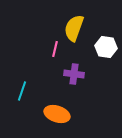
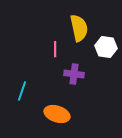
yellow semicircle: moved 5 px right; rotated 148 degrees clockwise
pink line: rotated 14 degrees counterclockwise
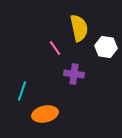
pink line: moved 1 px up; rotated 35 degrees counterclockwise
orange ellipse: moved 12 px left; rotated 30 degrees counterclockwise
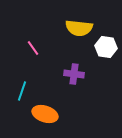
yellow semicircle: rotated 108 degrees clockwise
pink line: moved 22 px left
orange ellipse: rotated 30 degrees clockwise
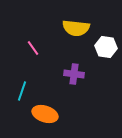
yellow semicircle: moved 3 px left
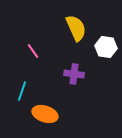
yellow semicircle: rotated 120 degrees counterclockwise
pink line: moved 3 px down
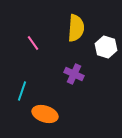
yellow semicircle: rotated 28 degrees clockwise
white hexagon: rotated 10 degrees clockwise
pink line: moved 8 px up
purple cross: rotated 18 degrees clockwise
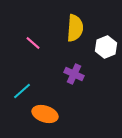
yellow semicircle: moved 1 px left
pink line: rotated 14 degrees counterclockwise
white hexagon: rotated 20 degrees clockwise
cyan line: rotated 30 degrees clockwise
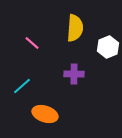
pink line: moved 1 px left
white hexagon: moved 2 px right
purple cross: rotated 24 degrees counterclockwise
cyan line: moved 5 px up
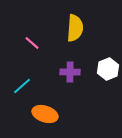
white hexagon: moved 22 px down
purple cross: moved 4 px left, 2 px up
